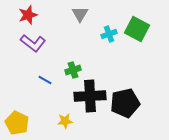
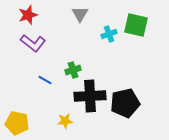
green square: moved 1 px left, 4 px up; rotated 15 degrees counterclockwise
yellow pentagon: rotated 15 degrees counterclockwise
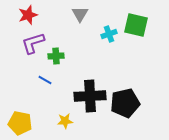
purple L-shape: rotated 125 degrees clockwise
green cross: moved 17 px left, 14 px up; rotated 14 degrees clockwise
yellow pentagon: moved 3 px right
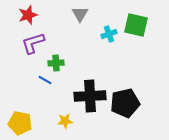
green cross: moved 7 px down
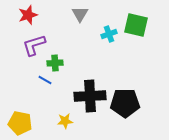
purple L-shape: moved 1 px right, 2 px down
green cross: moved 1 px left
black pentagon: rotated 12 degrees clockwise
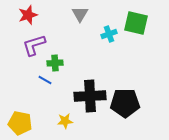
green square: moved 2 px up
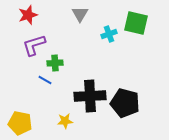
black pentagon: rotated 16 degrees clockwise
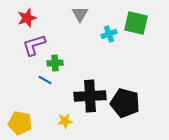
red star: moved 1 px left, 3 px down
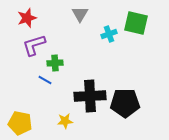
black pentagon: rotated 16 degrees counterclockwise
